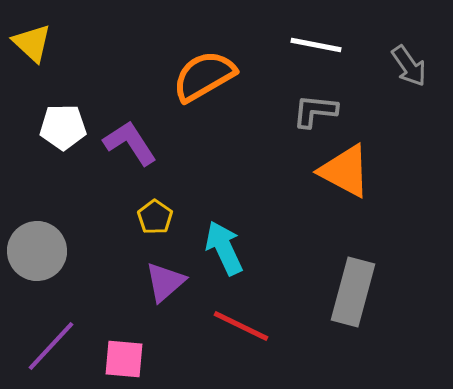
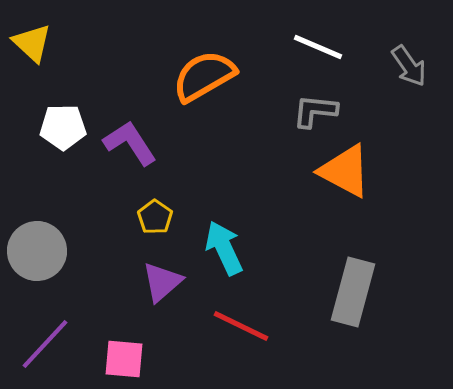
white line: moved 2 px right, 2 px down; rotated 12 degrees clockwise
purple triangle: moved 3 px left
purple line: moved 6 px left, 2 px up
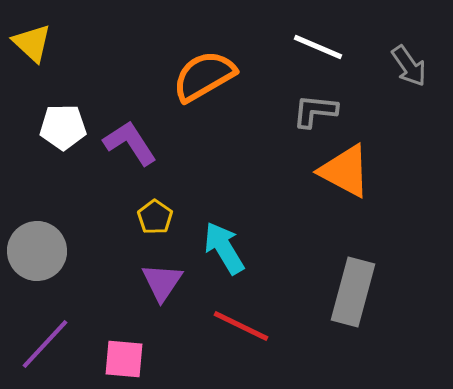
cyan arrow: rotated 6 degrees counterclockwise
purple triangle: rotated 15 degrees counterclockwise
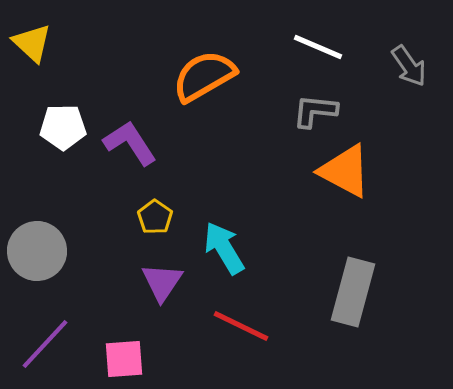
pink square: rotated 9 degrees counterclockwise
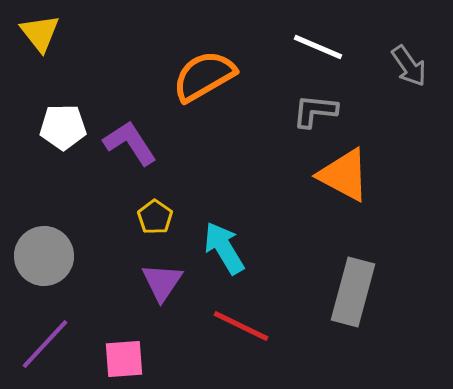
yellow triangle: moved 8 px right, 10 px up; rotated 9 degrees clockwise
orange triangle: moved 1 px left, 4 px down
gray circle: moved 7 px right, 5 px down
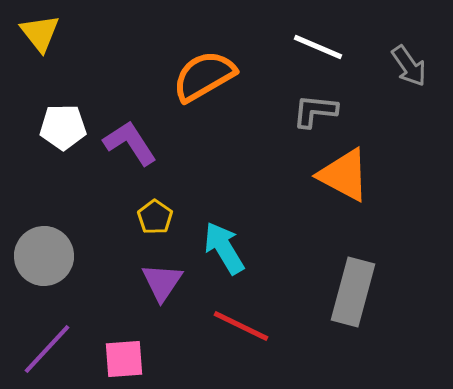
purple line: moved 2 px right, 5 px down
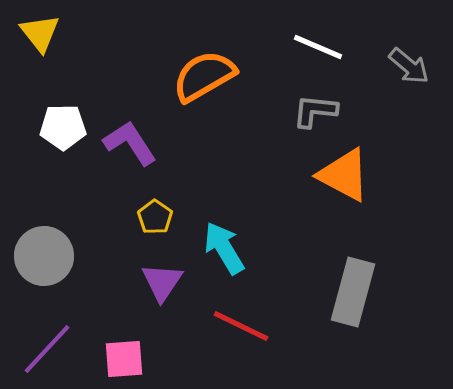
gray arrow: rotated 15 degrees counterclockwise
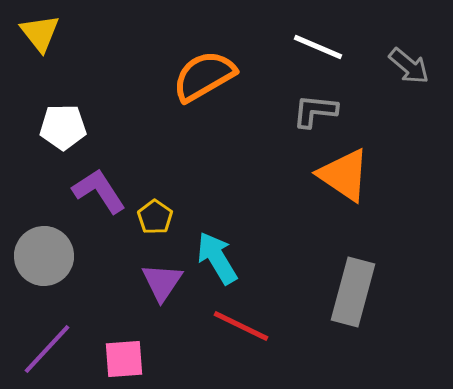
purple L-shape: moved 31 px left, 48 px down
orange triangle: rotated 6 degrees clockwise
cyan arrow: moved 7 px left, 10 px down
